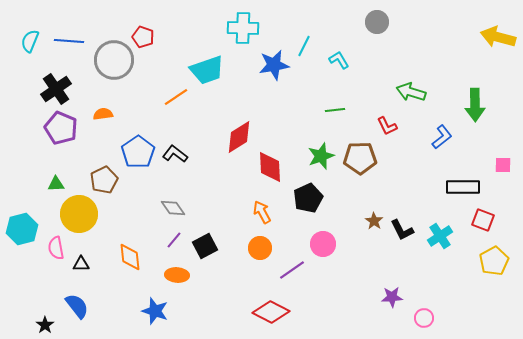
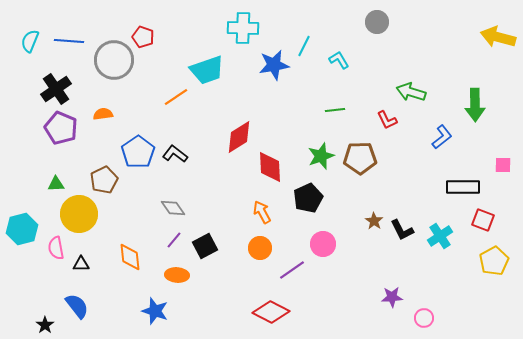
red L-shape at (387, 126): moved 6 px up
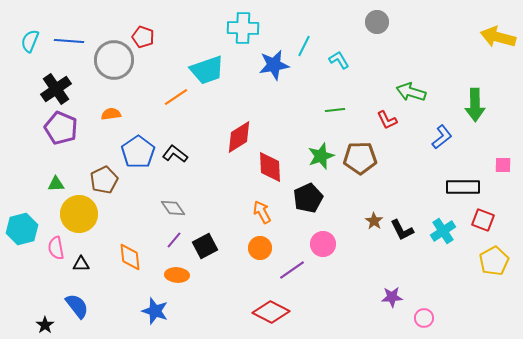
orange semicircle at (103, 114): moved 8 px right
cyan cross at (440, 236): moved 3 px right, 5 px up
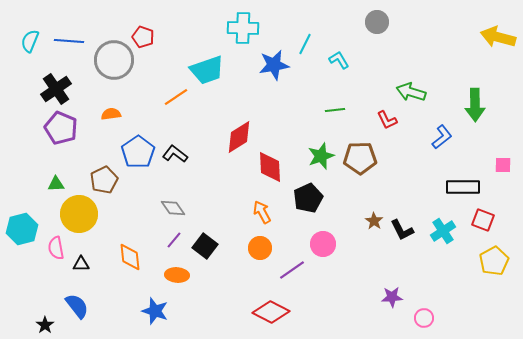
cyan line at (304, 46): moved 1 px right, 2 px up
black square at (205, 246): rotated 25 degrees counterclockwise
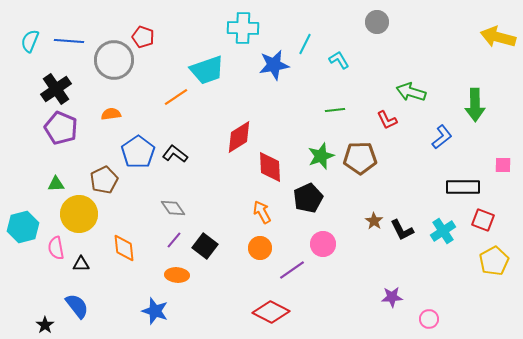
cyan hexagon at (22, 229): moved 1 px right, 2 px up
orange diamond at (130, 257): moved 6 px left, 9 px up
pink circle at (424, 318): moved 5 px right, 1 px down
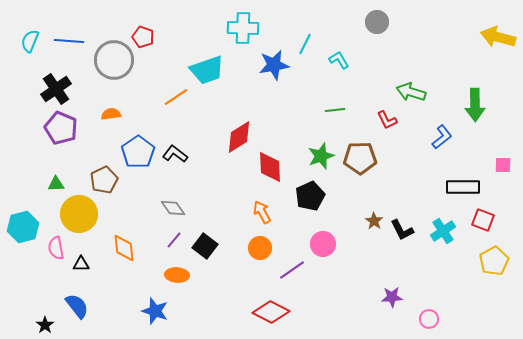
black pentagon at (308, 198): moved 2 px right, 2 px up
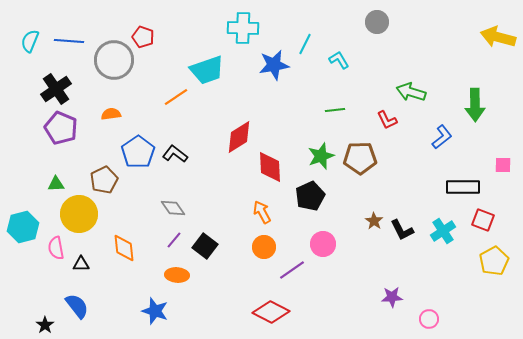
orange circle at (260, 248): moved 4 px right, 1 px up
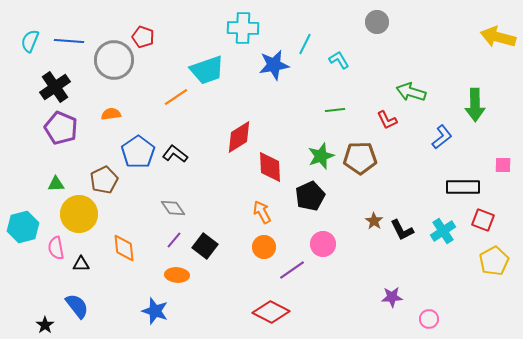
black cross at (56, 89): moved 1 px left, 2 px up
